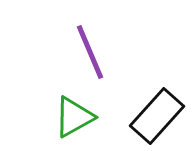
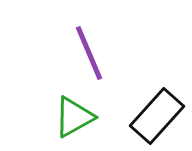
purple line: moved 1 px left, 1 px down
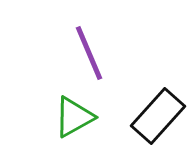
black rectangle: moved 1 px right
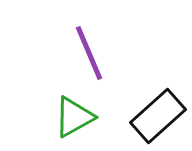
black rectangle: rotated 6 degrees clockwise
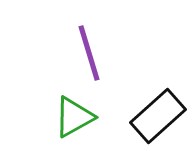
purple line: rotated 6 degrees clockwise
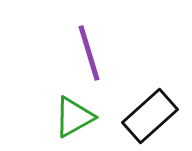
black rectangle: moved 8 px left
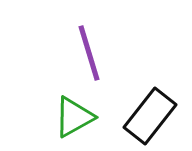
black rectangle: rotated 10 degrees counterclockwise
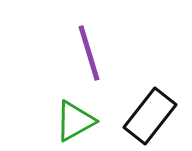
green triangle: moved 1 px right, 4 px down
